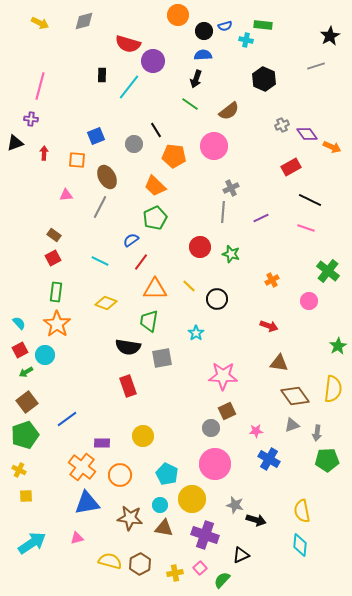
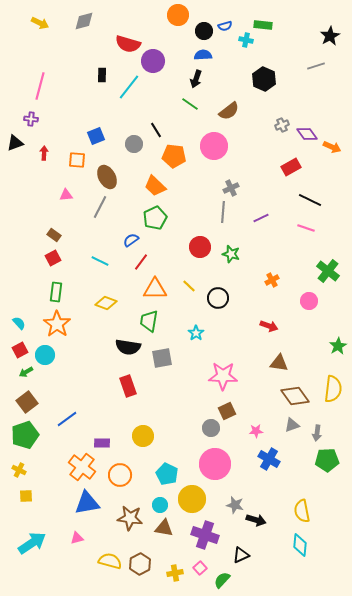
black circle at (217, 299): moved 1 px right, 1 px up
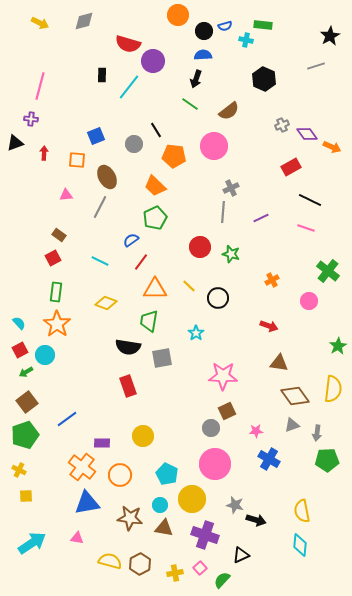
brown rectangle at (54, 235): moved 5 px right
pink triangle at (77, 538): rotated 24 degrees clockwise
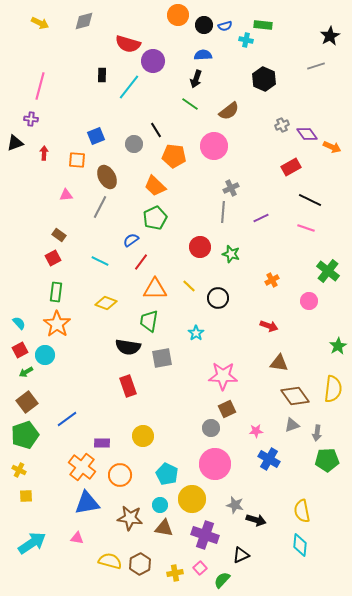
black circle at (204, 31): moved 6 px up
brown square at (227, 411): moved 2 px up
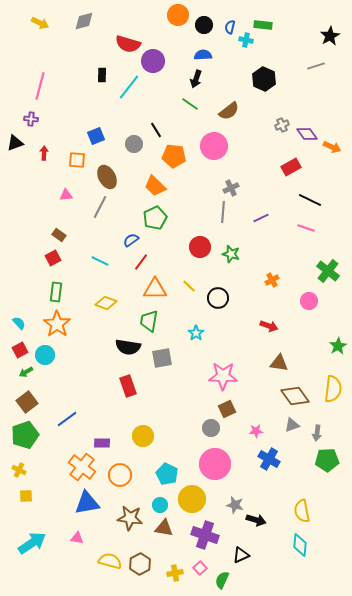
blue semicircle at (225, 26): moved 5 px right, 1 px down; rotated 120 degrees clockwise
green semicircle at (222, 580): rotated 18 degrees counterclockwise
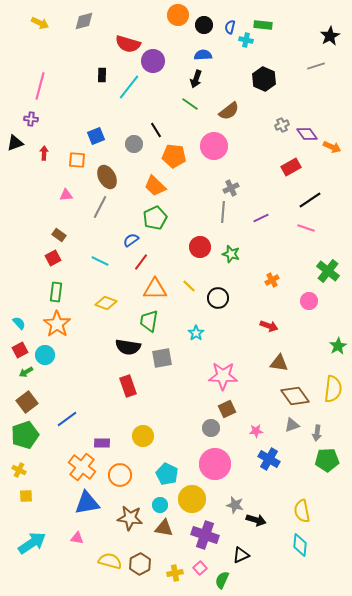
black line at (310, 200): rotated 60 degrees counterclockwise
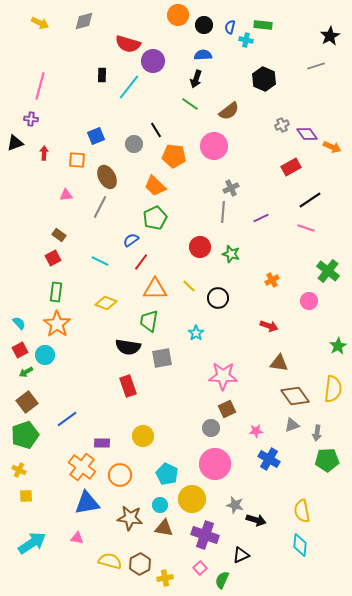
yellow cross at (175, 573): moved 10 px left, 5 px down
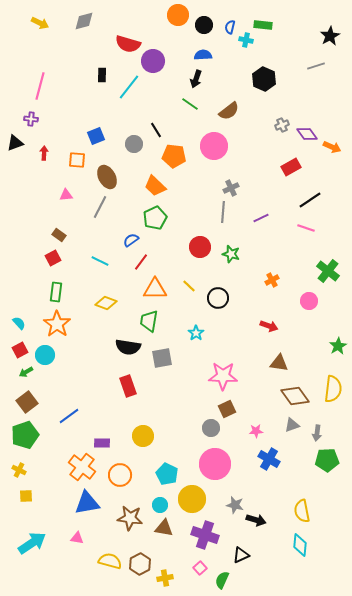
blue line at (67, 419): moved 2 px right, 3 px up
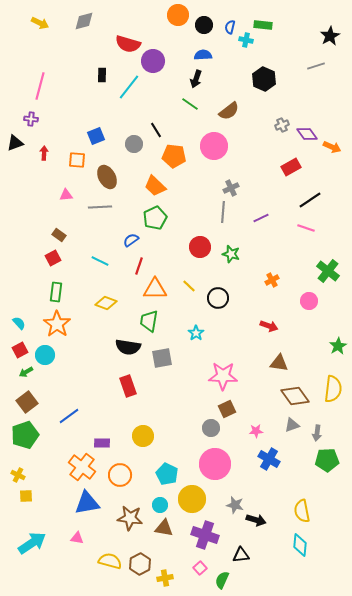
gray line at (100, 207): rotated 60 degrees clockwise
red line at (141, 262): moved 2 px left, 4 px down; rotated 18 degrees counterclockwise
yellow cross at (19, 470): moved 1 px left, 5 px down
black triangle at (241, 555): rotated 18 degrees clockwise
